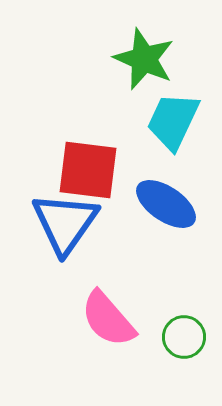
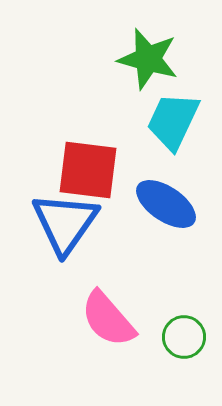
green star: moved 4 px right; rotated 8 degrees counterclockwise
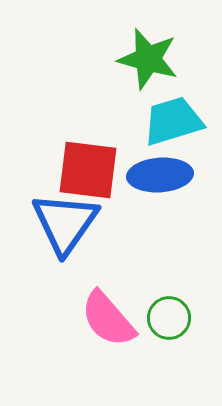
cyan trapezoid: rotated 48 degrees clockwise
blue ellipse: moved 6 px left, 29 px up; rotated 38 degrees counterclockwise
green circle: moved 15 px left, 19 px up
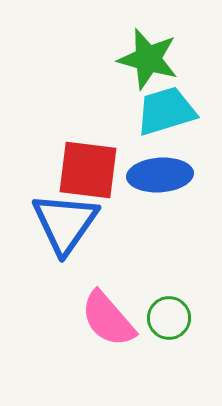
cyan trapezoid: moved 7 px left, 10 px up
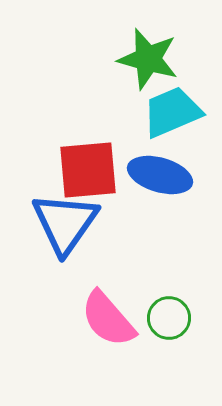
cyan trapezoid: moved 6 px right, 1 px down; rotated 6 degrees counterclockwise
red square: rotated 12 degrees counterclockwise
blue ellipse: rotated 20 degrees clockwise
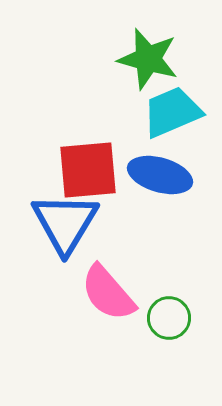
blue triangle: rotated 4 degrees counterclockwise
pink semicircle: moved 26 px up
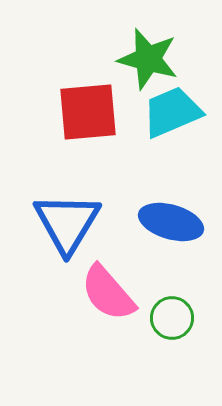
red square: moved 58 px up
blue ellipse: moved 11 px right, 47 px down
blue triangle: moved 2 px right
green circle: moved 3 px right
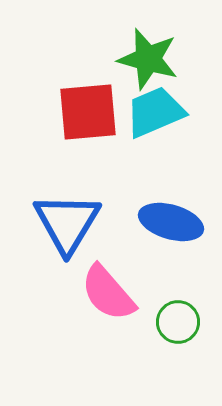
cyan trapezoid: moved 17 px left
green circle: moved 6 px right, 4 px down
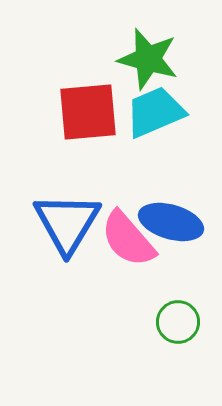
pink semicircle: moved 20 px right, 54 px up
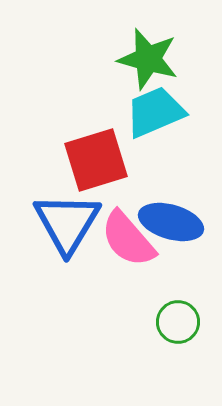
red square: moved 8 px right, 48 px down; rotated 12 degrees counterclockwise
